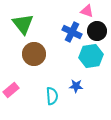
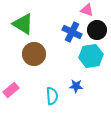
pink triangle: moved 1 px up
green triangle: rotated 20 degrees counterclockwise
black circle: moved 1 px up
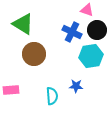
pink rectangle: rotated 35 degrees clockwise
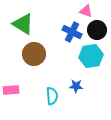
pink triangle: moved 1 px left, 1 px down
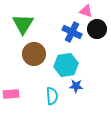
green triangle: rotated 30 degrees clockwise
black circle: moved 1 px up
cyan hexagon: moved 25 px left, 9 px down
pink rectangle: moved 4 px down
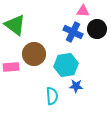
pink triangle: moved 3 px left; rotated 16 degrees counterclockwise
green triangle: moved 8 px left, 1 px down; rotated 25 degrees counterclockwise
blue cross: moved 1 px right
pink rectangle: moved 27 px up
